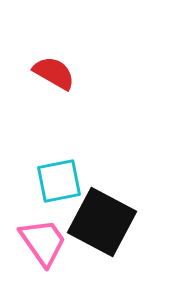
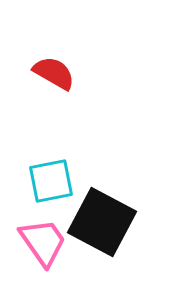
cyan square: moved 8 px left
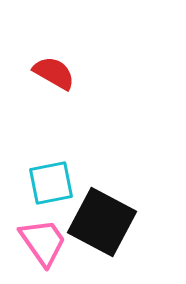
cyan square: moved 2 px down
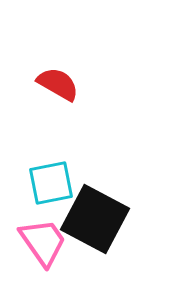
red semicircle: moved 4 px right, 11 px down
black square: moved 7 px left, 3 px up
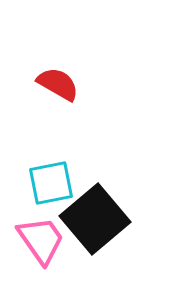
black square: rotated 22 degrees clockwise
pink trapezoid: moved 2 px left, 2 px up
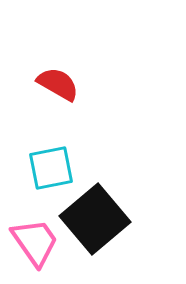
cyan square: moved 15 px up
pink trapezoid: moved 6 px left, 2 px down
